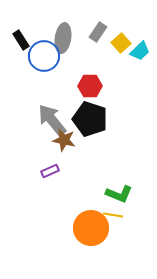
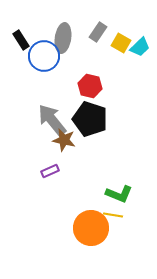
yellow square: rotated 18 degrees counterclockwise
cyan trapezoid: moved 4 px up
red hexagon: rotated 15 degrees clockwise
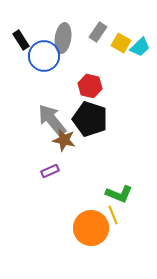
yellow line: rotated 60 degrees clockwise
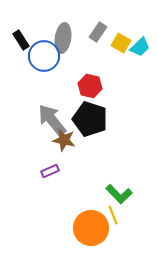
green L-shape: rotated 24 degrees clockwise
